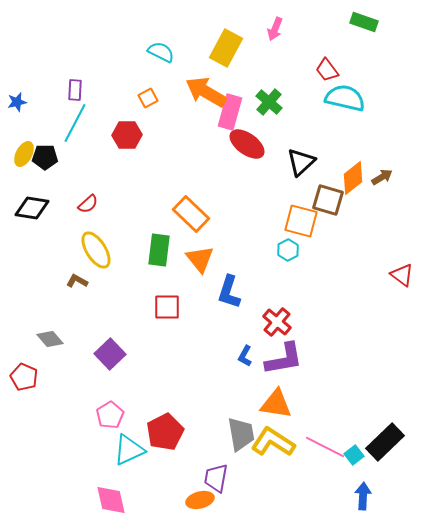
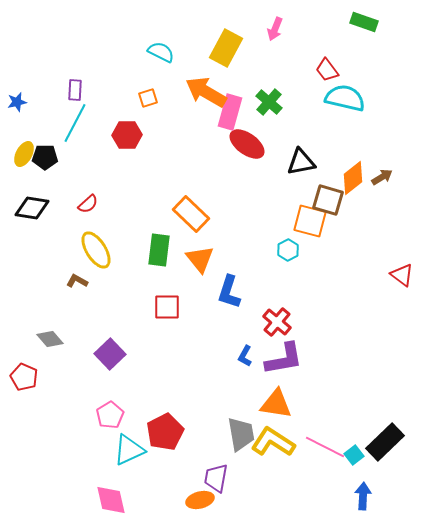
orange square at (148, 98): rotated 12 degrees clockwise
black triangle at (301, 162): rotated 32 degrees clockwise
orange square at (301, 221): moved 9 px right
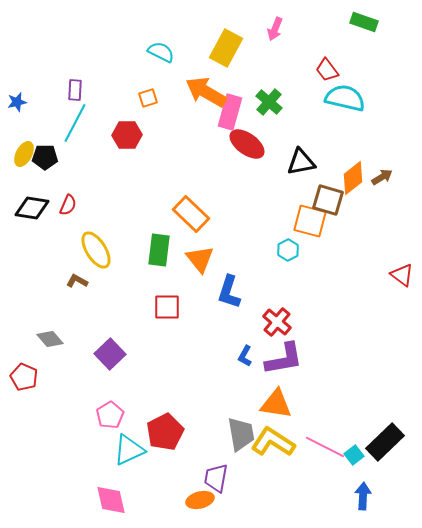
red semicircle at (88, 204): moved 20 px left, 1 px down; rotated 25 degrees counterclockwise
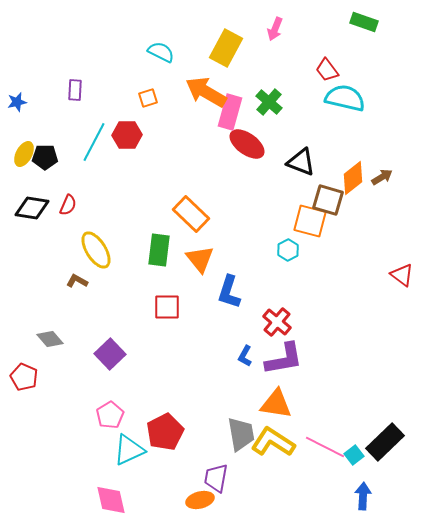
cyan line at (75, 123): moved 19 px right, 19 px down
black triangle at (301, 162): rotated 32 degrees clockwise
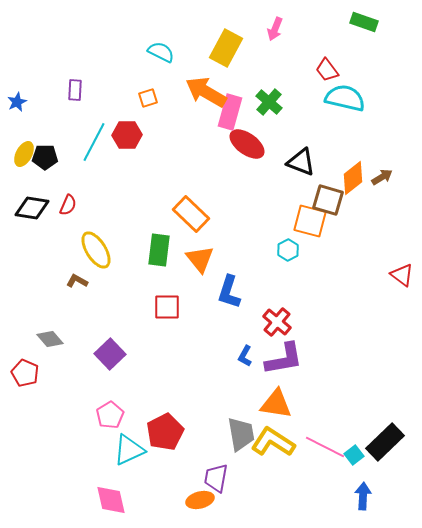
blue star at (17, 102): rotated 12 degrees counterclockwise
red pentagon at (24, 377): moved 1 px right, 4 px up
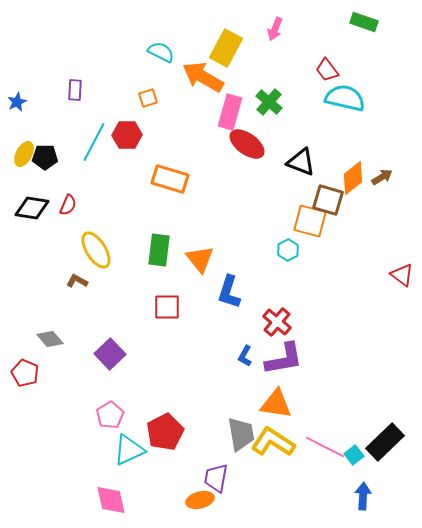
orange arrow at (206, 92): moved 3 px left, 15 px up
orange rectangle at (191, 214): moved 21 px left, 35 px up; rotated 27 degrees counterclockwise
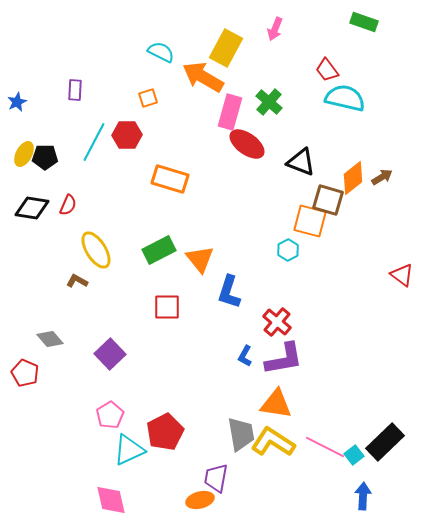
green rectangle at (159, 250): rotated 56 degrees clockwise
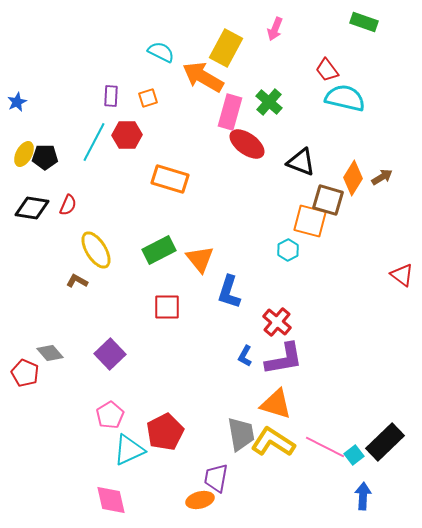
purple rectangle at (75, 90): moved 36 px right, 6 px down
orange diamond at (353, 178): rotated 20 degrees counterclockwise
gray diamond at (50, 339): moved 14 px down
orange triangle at (276, 404): rotated 8 degrees clockwise
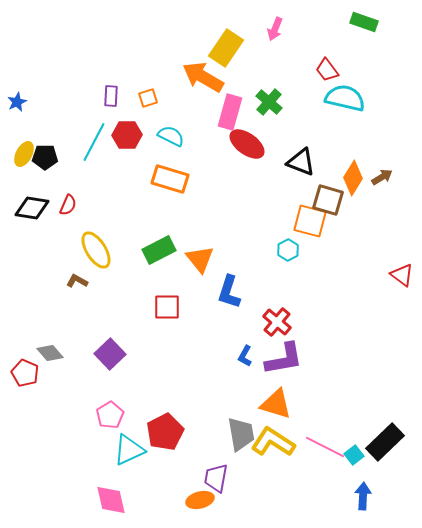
yellow rectangle at (226, 48): rotated 6 degrees clockwise
cyan semicircle at (161, 52): moved 10 px right, 84 px down
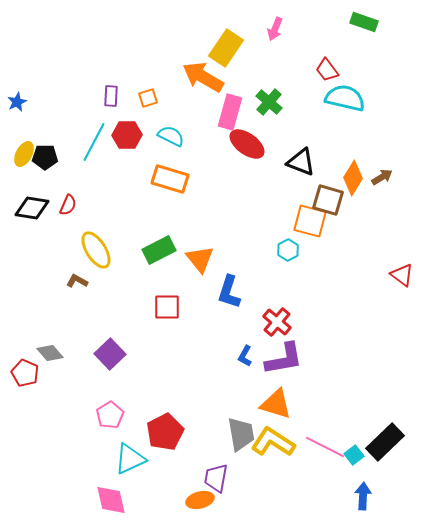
cyan triangle at (129, 450): moved 1 px right, 9 px down
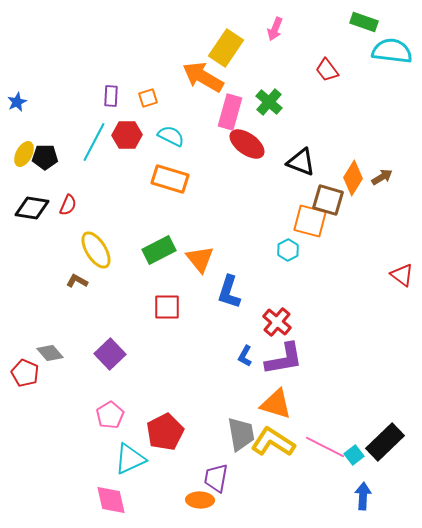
cyan semicircle at (345, 98): moved 47 px right, 47 px up; rotated 6 degrees counterclockwise
orange ellipse at (200, 500): rotated 16 degrees clockwise
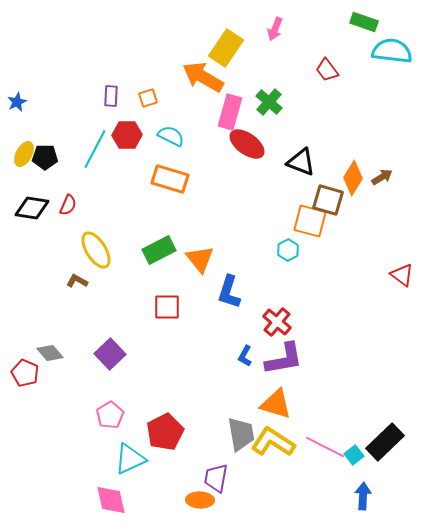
cyan line at (94, 142): moved 1 px right, 7 px down
